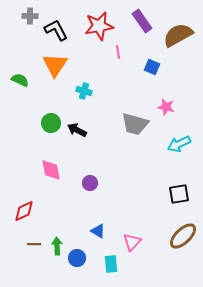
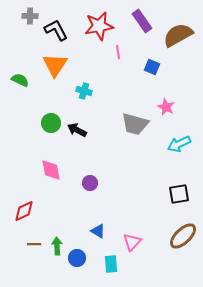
pink star: rotated 12 degrees clockwise
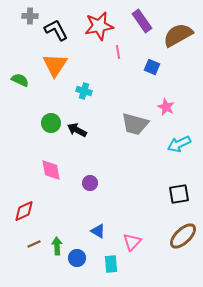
brown line: rotated 24 degrees counterclockwise
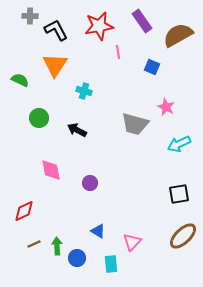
green circle: moved 12 px left, 5 px up
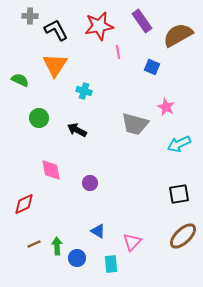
red diamond: moved 7 px up
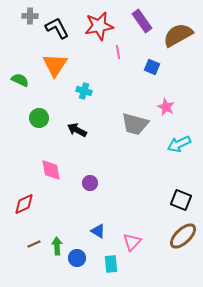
black L-shape: moved 1 px right, 2 px up
black square: moved 2 px right, 6 px down; rotated 30 degrees clockwise
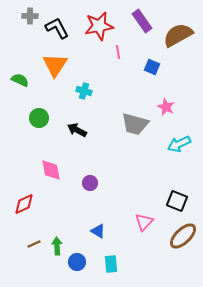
black square: moved 4 px left, 1 px down
pink triangle: moved 12 px right, 20 px up
blue circle: moved 4 px down
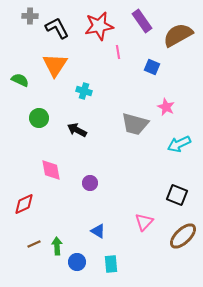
black square: moved 6 px up
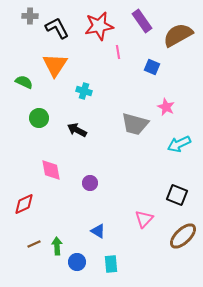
green semicircle: moved 4 px right, 2 px down
pink triangle: moved 3 px up
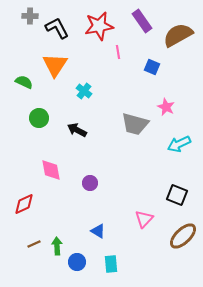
cyan cross: rotated 21 degrees clockwise
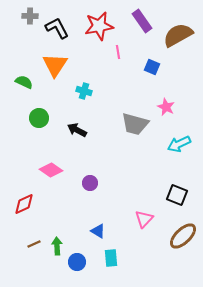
cyan cross: rotated 21 degrees counterclockwise
pink diamond: rotated 45 degrees counterclockwise
cyan rectangle: moved 6 px up
